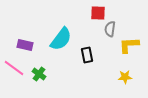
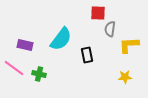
green cross: rotated 24 degrees counterclockwise
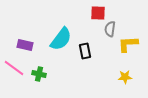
yellow L-shape: moved 1 px left, 1 px up
black rectangle: moved 2 px left, 4 px up
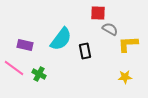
gray semicircle: rotated 112 degrees clockwise
green cross: rotated 16 degrees clockwise
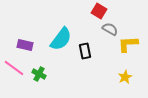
red square: moved 1 px right, 2 px up; rotated 28 degrees clockwise
yellow star: rotated 24 degrees counterclockwise
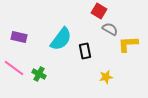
purple rectangle: moved 6 px left, 8 px up
yellow star: moved 19 px left; rotated 16 degrees clockwise
